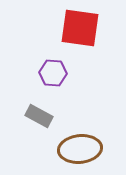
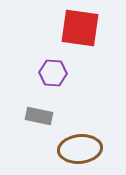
gray rectangle: rotated 16 degrees counterclockwise
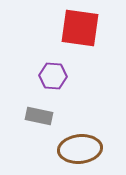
purple hexagon: moved 3 px down
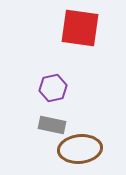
purple hexagon: moved 12 px down; rotated 16 degrees counterclockwise
gray rectangle: moved 13 px right, 9 px down
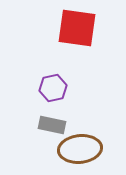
red square: moved 3 px left
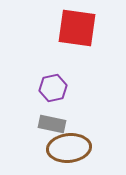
gray rectangle: moved 1 px up
brown ellipse: moved 11 px left, 1 px up
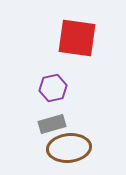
red square: moved 10 px down
gray rectangle: rotated 28 degrees counterclockwise
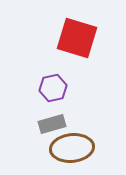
red square: rotated 9 degrees clockwise
brown ellipse: moved 3 px right
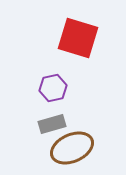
red square: moved 1 px right
brown ellipse: rotated 18 degrees counterclockwise
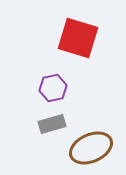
brown ellipse: moved 19 px right
